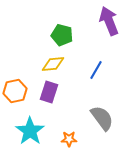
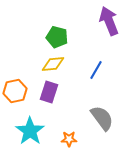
green pentagon: moved 5 px left, 2 px down
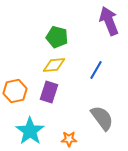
yellow diamond: moved 1 px right, 1 px down
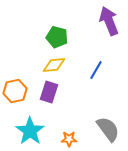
gray semicircle: moved 6 px right, 11 px down
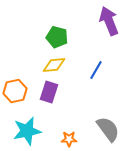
cyan star: moved 3 px left; rotated 24 degrees clockwise
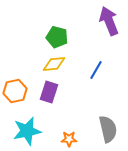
yellow diamond: moved 1 px up
gray semicircle: rotated 24 degrees clockwise
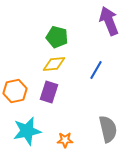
orange star: moved 4 px left, 1 px down
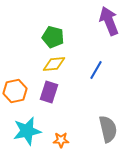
green pentagon: moved 4 px left
orange star: moved 4 px left
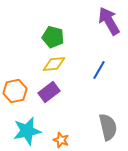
purple arrow: rotated 8 degrees counterclockwise
blue line: moved 3 px right
purple rectangle: rotated 35 degrees clockwise
gray semicircle: moved 2 px up
orange star: rotated 21 degrees clockwise
